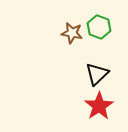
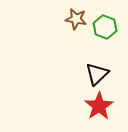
green hexagon: moved 6 px right
brown star: moved 4 px right, 14 px up
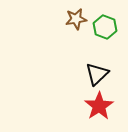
brown star: rotated 20 degrees counterclockwise
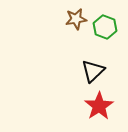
black triangle: moved 4 px left, 3 px up
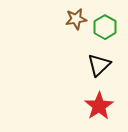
green hexagon: rotated 10 degrees clockwise
black triangle: moved 6 px right, 6 px up
